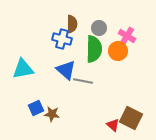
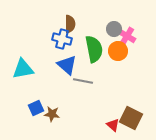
brown semicircle: moved 2 px left
gray circle: moved 15 px right, 1 px down
green semicircle: rotated 12 degrees counterclockwise
blue triangle: moved 1 px right, 5 px up
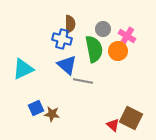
gray circle: moved 11 px left
cyan triangle: rotated 15 degrees counterclockwise
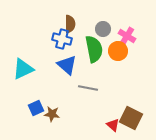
gray line: moved 5 px right, 7 px down
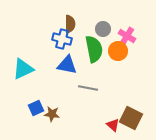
blue triangle: rotated 30 degrees counterclockwise
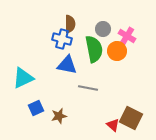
orange circle: moved 1 px left
cyan triangle: moved 9 px down
brown star: moved 7 px right, 2 px down; rotated 21 degrees counterclockwise
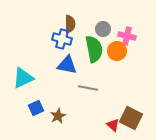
pink cross: rotated 18 degrees counterclockwise
brown star: moved 1 px left; rotated 14 degrees counterclockwise
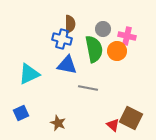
cyan triangle: moved 6 px right, 4 px up
blue square: moved 15 px left, 5 px down
brown star: moved 7 px down; rotated 21 degrees counterclockwise
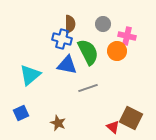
gray circle: moved 5 px up
green semicircle: moved 6 px left, 3 px down; rotated 16 degrees counterclockwise
cyan triangle: moved 1 px right, 1 px down; rotated 15 degrees counterclockwise
gray line: rotated 30 degrees counterclockwise
red triangle: moved 2 px down
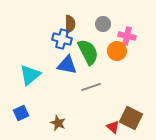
gray line: moved 3 px right, 1 px up
